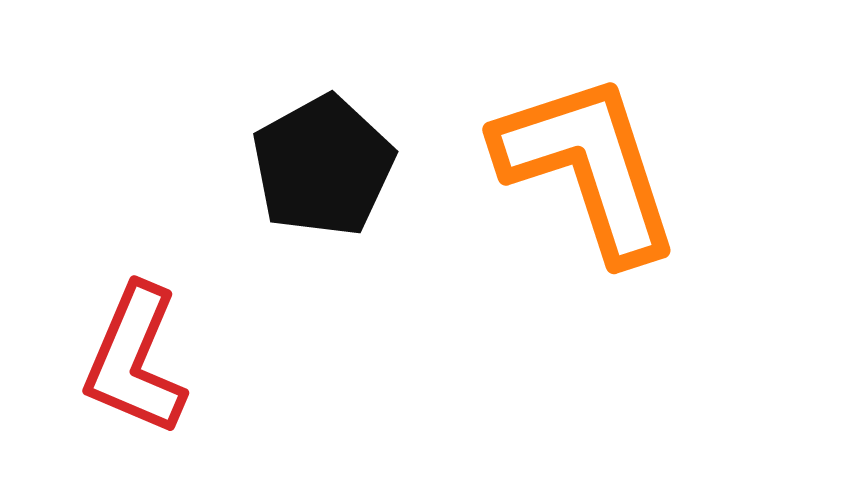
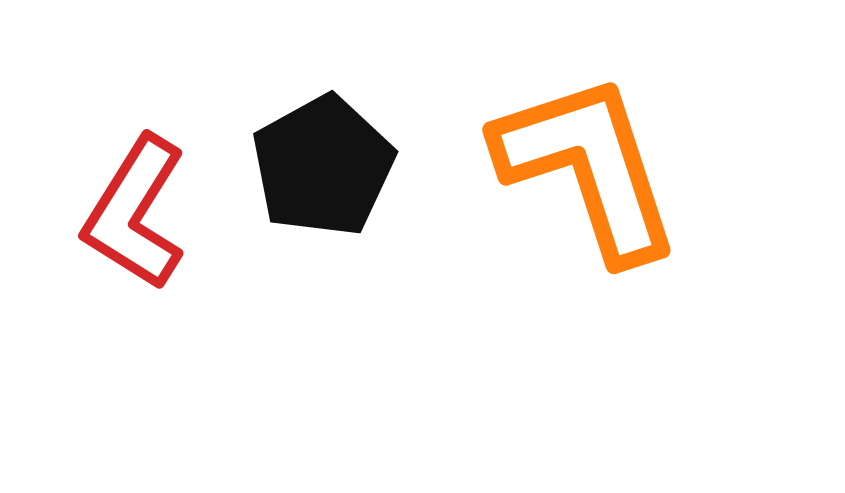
red L-shape: moved 147 px up; rotated 9 degrees clockwise
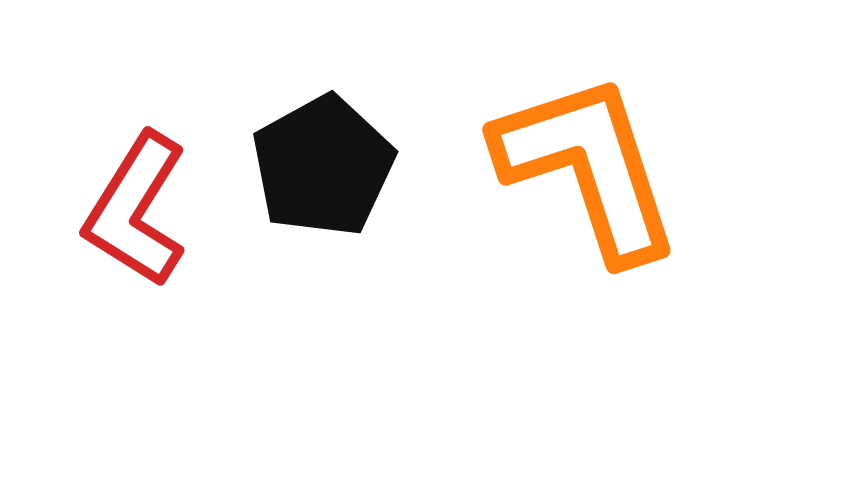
red L-shape: moved 1 px right, 3 px up
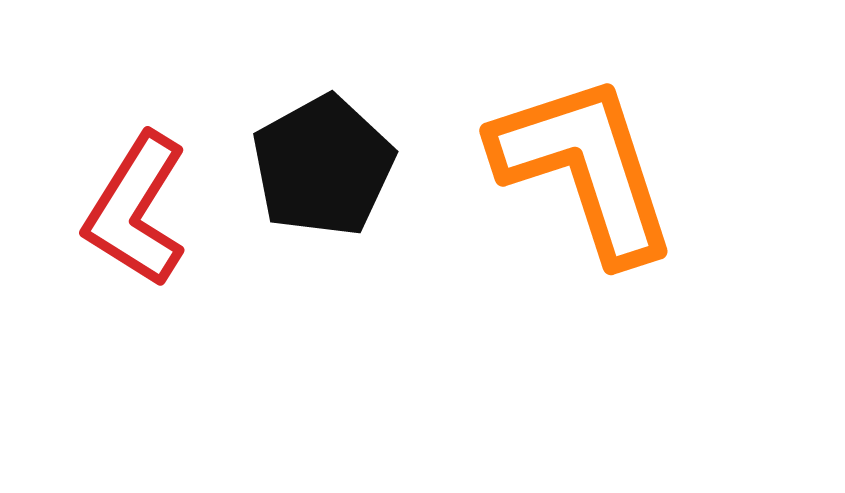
orange L-shape: moved 3 px left, 1 px down
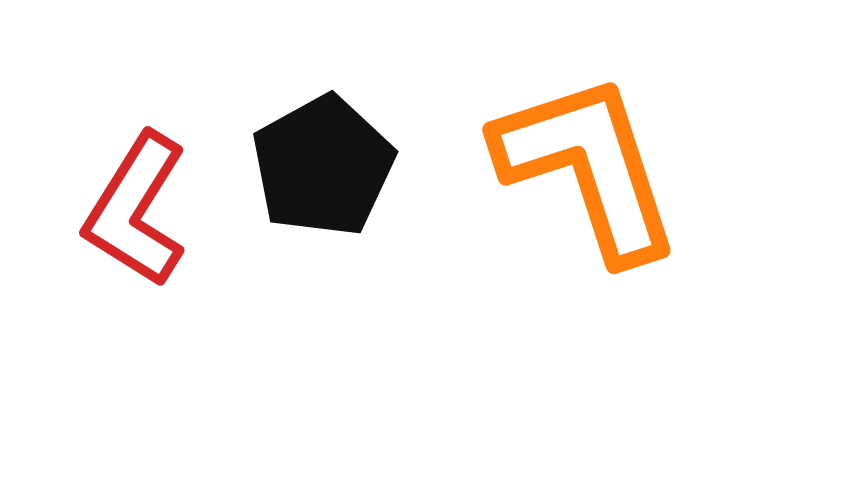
orange L-shape: moved 3 px right, 1 px up
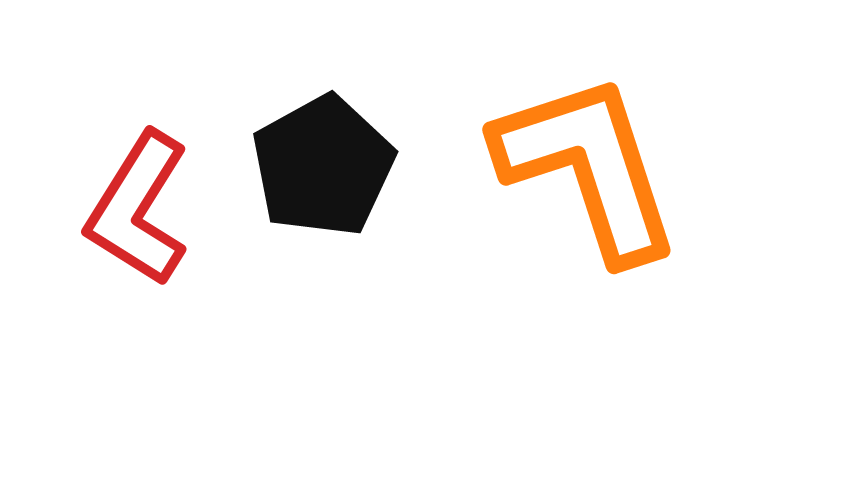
red L-shape: moved 2 px right, 1 px up
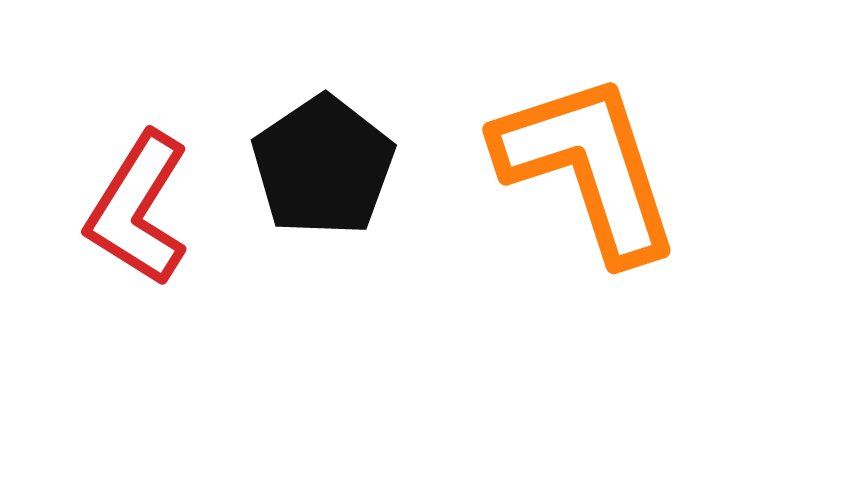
black pentagon: rotated 5 degrees counterclockwise
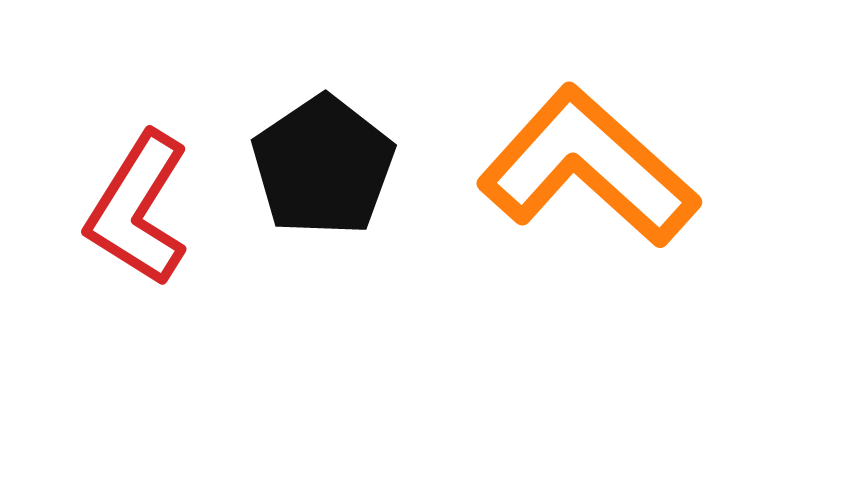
orange L-shape: rotated 30 degrees counterclockwise
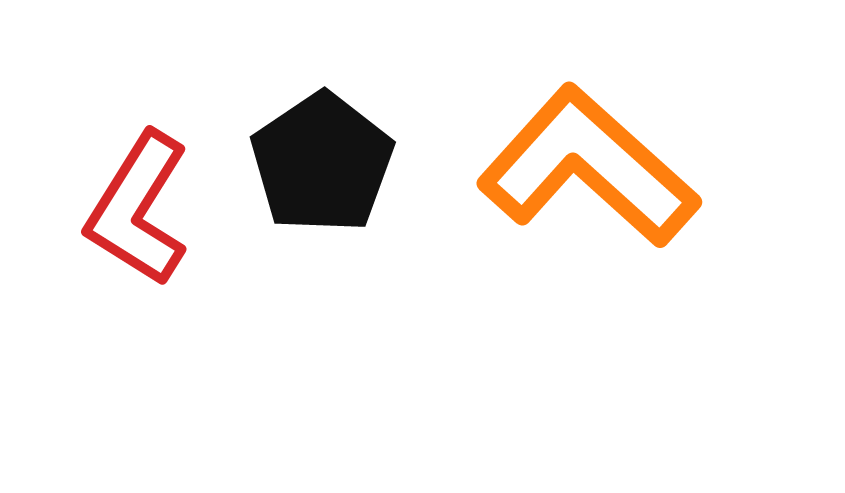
black pentagon: moved 1 px left, 3 px up
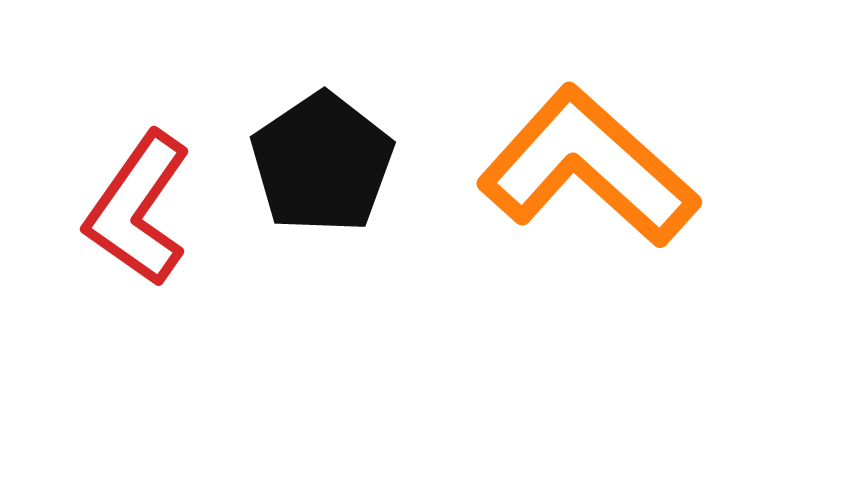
red L-shape: rotated 3 degrees clockwise
